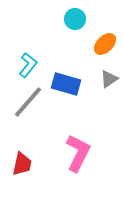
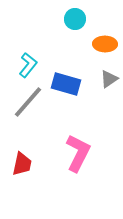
orange ellipse: rotated 45 degrees clockwise
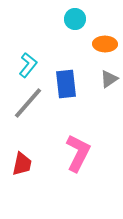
blue rectangle: rotated 68 degrees clockwise
gray line: moved 1 px down
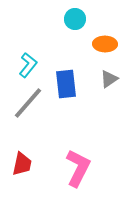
pink L-shape: moved 15 px down
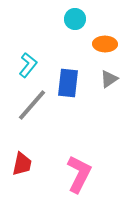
blue rectangle: moved 2 px right, 1 px up; rotated 12 degrees clockwise
gray line: moved 4 px right, 2 px down
pink L-shape: moved 1 px right, 6 px down
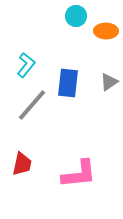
cyan circle: moved 1 px right, 3 px up
orange ellipse: moved 1 px right, 13 px up
cyan L-shape: moved 2 px left
gray triangle: moved 3 px down
pink L-shape: rotated 57 degrees clockwise
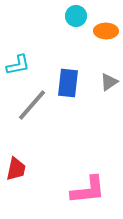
cyan L-shape: moved 8 px left; rotated 40 degrees clockwise
red trapezoid: moved 6 px left, 5 px down
pink L-shape: moved 9 px right, 16 px down
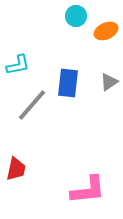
orange ellipse: rotated 25 degrees counterclockwise
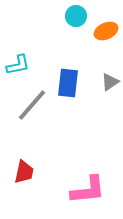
gray triangle: moved 1 px right
red trapezoid: moved 8 px right, 3 px down
